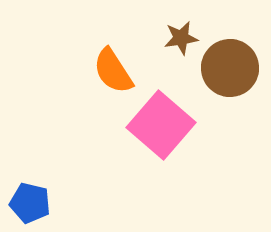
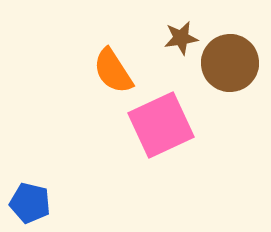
brown circle: moved 5 px up
pink square: rotated 24 degrees clockwise
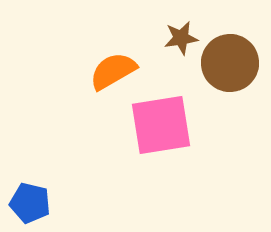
orange semicircle: rotated 93 degrees clockwise
pink square: rotated 16 degrees clockwise
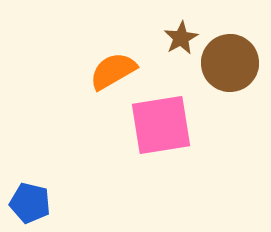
brown star: rotated 20 degrees counterclockwise
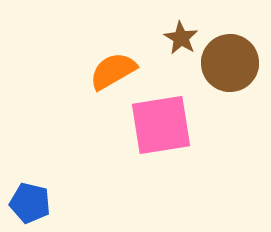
brown star: rotated 12 degrees counterclockwise
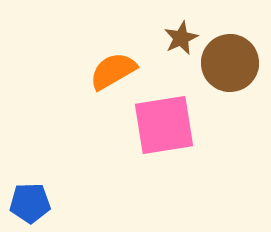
brown star: rotated 16 degrees clockwise
pink square: moved 3 px right
blue pentagon: rotated 15 degrees counterclockwise
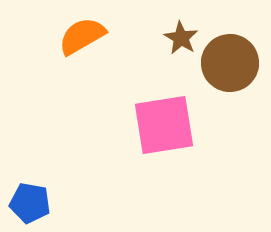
brown star: rotated 16 degrees counterclockwise
orange semicircle: moved 31 px left, 35 px up
blue pentagon: rotated 12 degrees clockwise
